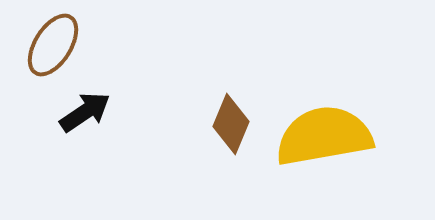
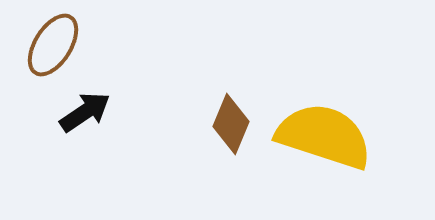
yellow semicircle: rotated 28 degrees clockwise
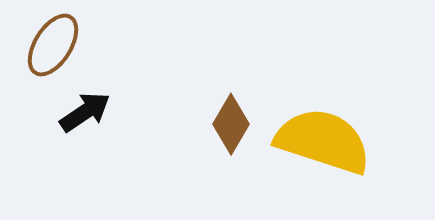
brown diamond: rotated 8 degrees clockwise
yellow semicircle: moved 1 px left, 5 px down
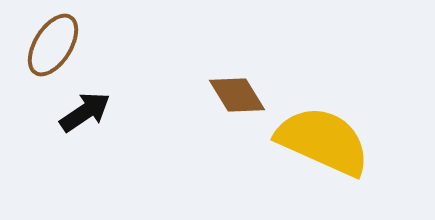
brown diamond: moved 6 px right, 29 px up; rotated 62 degrees counterclockwise
yellow semicircle: rotated 6 degrees clockwise
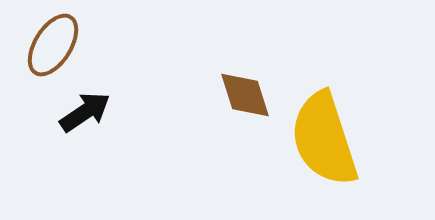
brown diamond: moved 8 px right; rotated 14 degrees clockwise
yellow semicircle: moved 1 px right, 2 px up; rotated 132 degrees counterclockwise
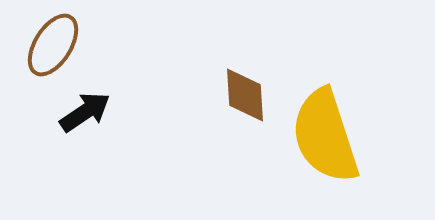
brown diamond: rotated 14 degrees clockwise
yellow semicircle: moved 1 px right, 3 px up
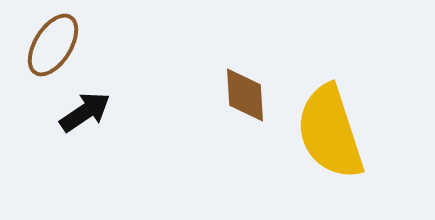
yellow semicircle: moved 5 px right, 4 px up
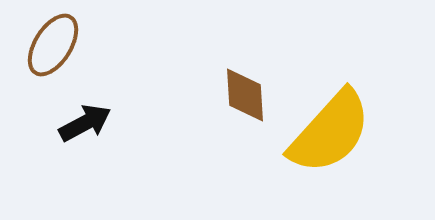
black arrow: moved 11 px down; rotated 6 degrees clockwise
yellow semicircle: rotated 120 degrees counterclockwise
